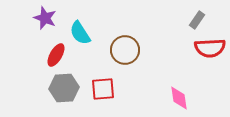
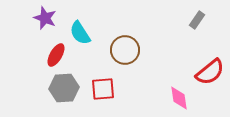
red semicircle: moved 24 px down; rotated 36 degrees counterclockwise
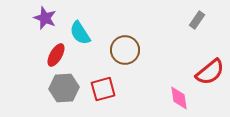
red square: rotated 10 degrees counterclockwise
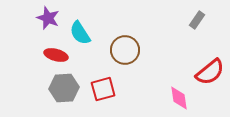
purple star: moved 3 px right
red ellipse: rotated 75 degrees clockwise
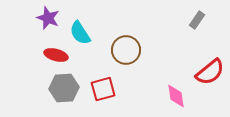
brown circle: moved 1 px right
pink diamond: moved 3 px left, 2 px up
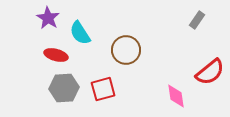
purple star: rotated 10 degrees clockwise
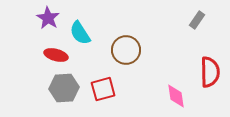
red semicircle: rotated 52 degrees counterclockwise
